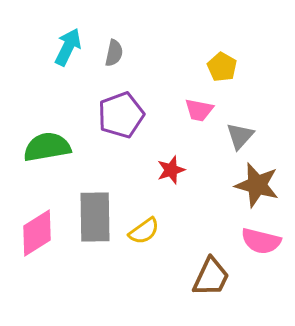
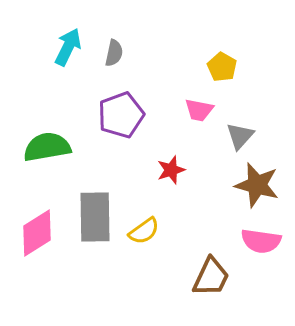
pink semicircle: rotated 6 degrees counterclockwise
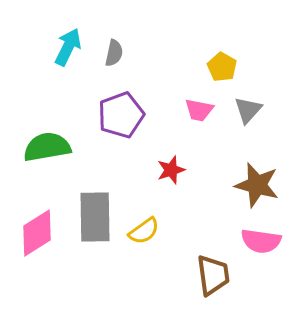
gray triangle: moved 8 px right, 26 px up
brown trapezoid: moved 2 px right, 2 px up; rotated 33 degrees counterclockwise
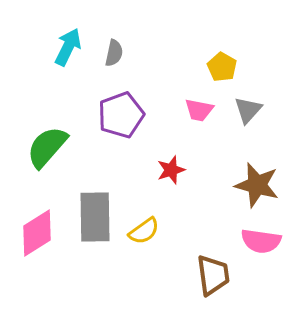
green semicircle: rotated 39 degrees counterclockwise
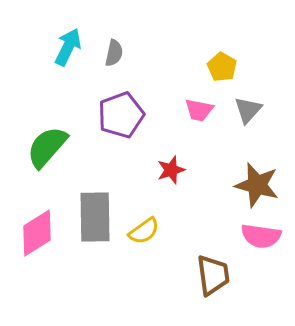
pink semicircle: moved 5 px up
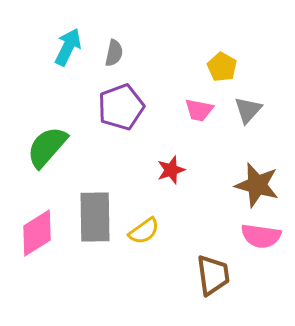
purple pentagon: moved 8 px up
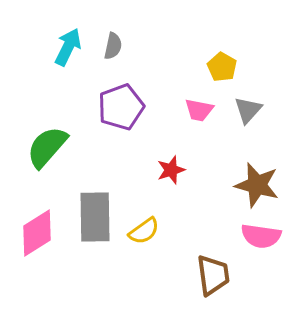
gray semicircle: moved 1 px left, 7 px up
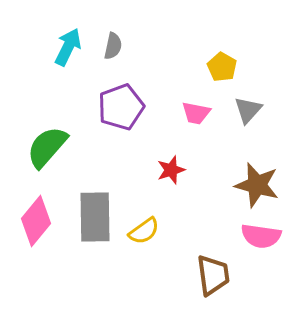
pink trapezoid: moved 3 px left, 3 px down
pink diamond: moved 1 px left, 12 px up; rotated 18 degrees counterclockwise
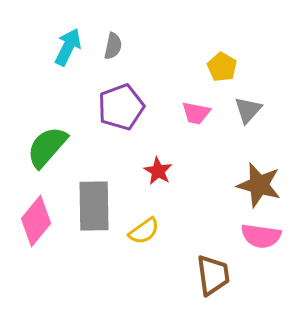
red star: moved 13 px left, 1 px down; rotated 24 degrees counterclockwise
brown star: moved 2 px right
gray rectangle: moved 1 px left, 11 px up
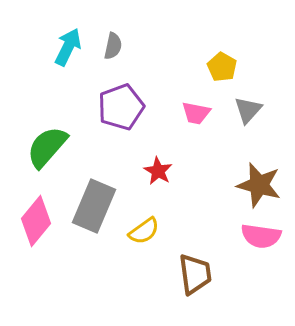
gray rectangle: rotated 24 degrees clockwise
brown trapezoid: moved 18 px left, 1 px up
